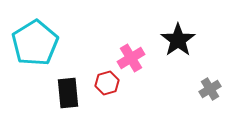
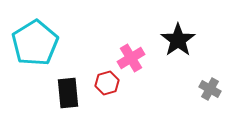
gray cross: rotated 30 degrees counterclockwise
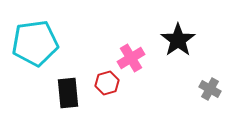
cyan pentagon: rotated 24 degrees clockwise
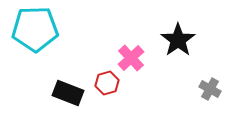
cyan pentagon: moved 14 px up; rotated 6 degrees clockwise
pink cross: rotated 12 degrees counterclockwise
black rectangle: rotated 64 degrees counterclockwise
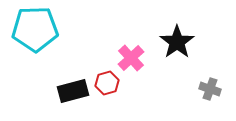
black star: moved 1 px left, 2 px down
gray cross: rotated 10 degrees counterclockwise
black rectangle: moved 5 px right, 2 px up; rotated 36 degrees counterclockwise
